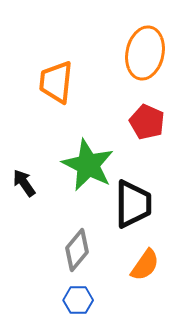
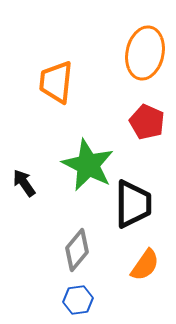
blue hexagon: rotated 8 degrees counterclockwise
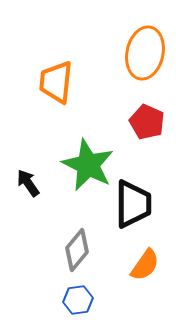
black arrow: moved 4 px right
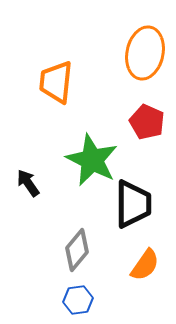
green star: moved 4 px right, 5 px up
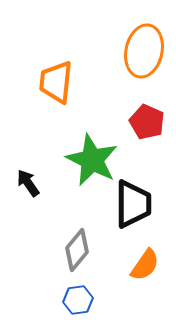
orange ellipse: moved 1 px left, 2 px up
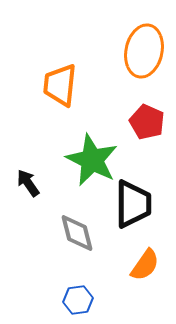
orange trapezoid: moved 4 px right, 3 px down
gray diamond: moved 17 px up; rotated 54 degrees counterclockwise
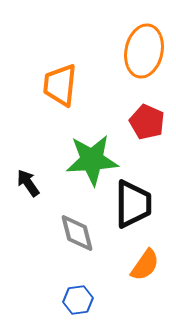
green star: rotated 30 degrees counterclockwise
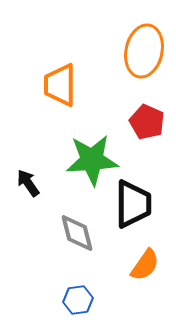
orange trapezoid: rotated 6 degrees counterclockwise
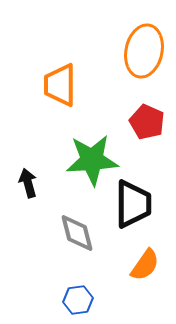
black arrow: rotated 20 degrees clockwise
